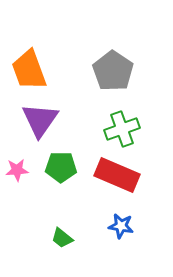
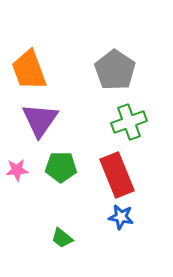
gray pentagon: moved 2 px right, 1 px up
green cross: moved 7 px right, 7 px up
red rectangle: rotated 45 degrees clockwise
blue star: moved 9 px up
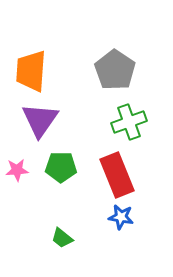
orange trapezoid: moved 2 px right, 1 px down; rotated 24 degrees clockwise
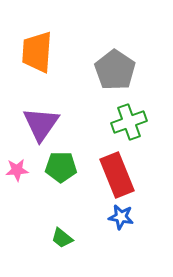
orange trapezoid: moved 6 px right, 19 px up
purple triangle: moved 1 px right, 4 px down
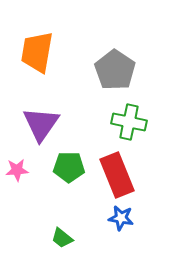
orange trapezoid: rotated 6 degrees clockwise
green cross: rotated 32 degrees clockwise
green pentagon: moved 8 px right
blue star: moved 1 px down
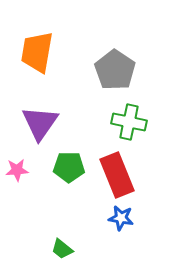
purple triangle: moved 1 px left, 1 px up
green trapezoid: moved 11 px down
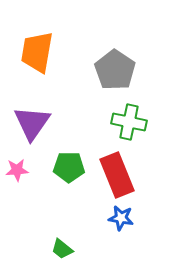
purple triangle: moved 8 px left
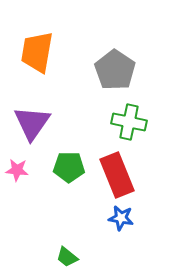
pink star: rotated 10 degrees clockwise
green trapezoid: moved 5 px right, 8 px down
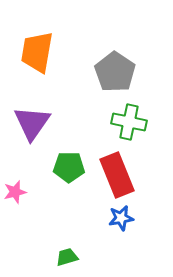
gray pentagon: moved 2 px down
pink star: moved 2 px left, 22 px down; rotated 20 degrees counterclockwise
blue star: rotated 20 degrees counterclockwise
green trapezoid: rotated 125 degrees clockwise
